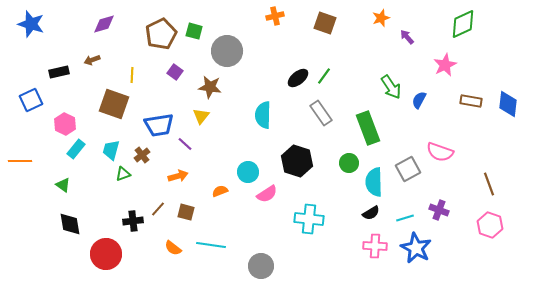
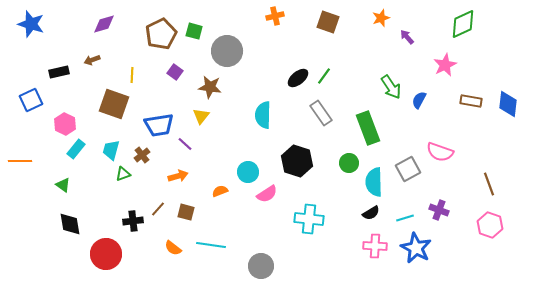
brown square at (325, 23): moved 3 px right, 1 px up
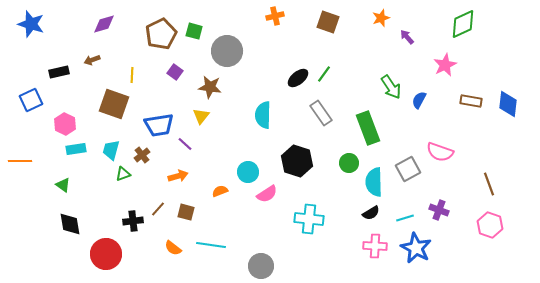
green line at (324, 76): moved 2 px up
cyan rectangle at (76, 149): rotated 42 degrees clockwise
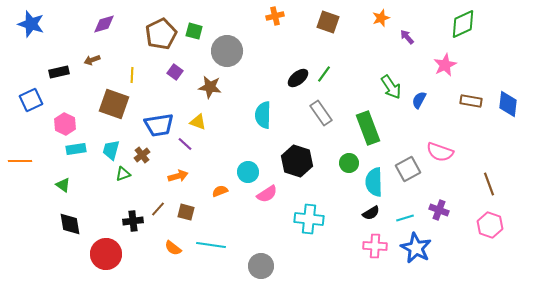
yellow triangle at (201, 116): moved 3 px left, 6 px down; rotated 48 degrees counterclockwise
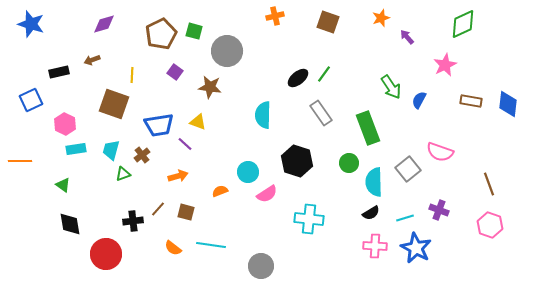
gray square at (408, 169): rotated 10 degrees counterclockwise
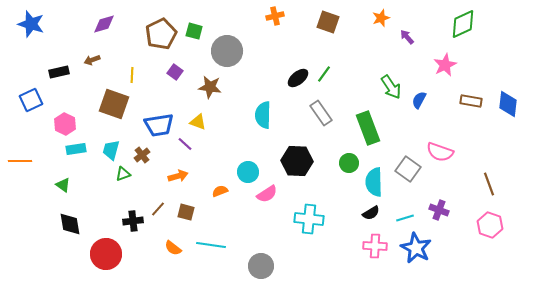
black hexagon at (297, 161): rotated 16 degrees counterclockwise
gray square at (408, 169): rotated 15 degrees counterclockwise
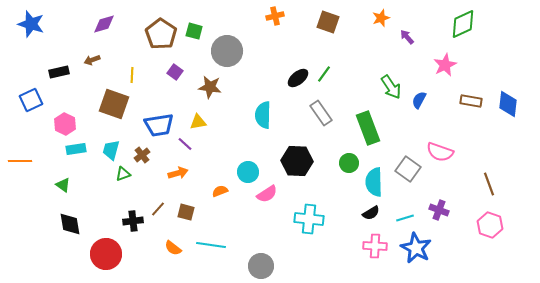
brown pentagon at (161, 34): rotated 12 degrees counterclockwise
yellow triangle at (198, 122): rotated 30 degrees counterclockwise
orange arrow at (178, 176): moved 3 px up
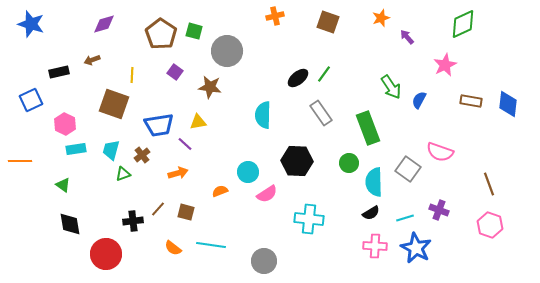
gray circle at (261, 266): moved 3 px right, 5 px up
